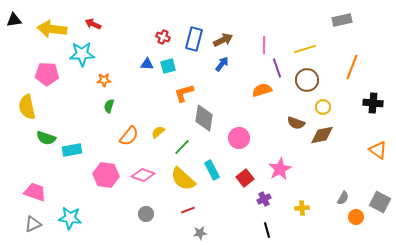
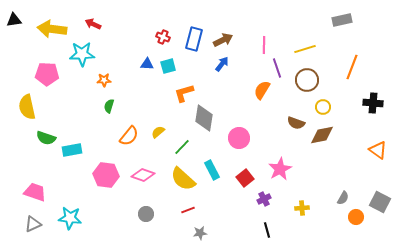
orange semicircle at (262, 90): rotated 42 degrees counterclockwise
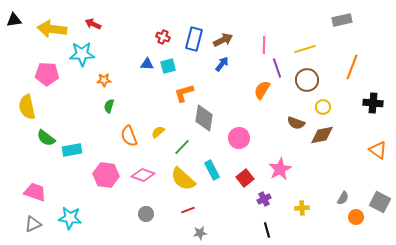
orange semicircle at (129, 136): rotated 120 degrees clockwise
green semicircle at (46, 138): rotated 18 degrees clockwise
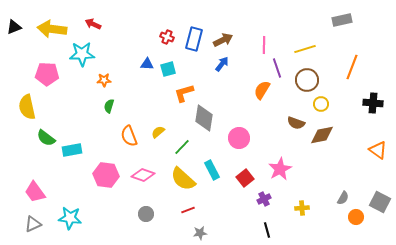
black triangle at (14, 20): moved 7 px down; rotated 14 degrees counterclockwise
red cross at (163, 37): moved 4 px right
cyan square at (168, 66): moved 3 px down
yellow circle at (323, 107): moved 2 px left, 3 px up
pink trapezoid at (35, 192): rotated 145 degrees counterclockwise
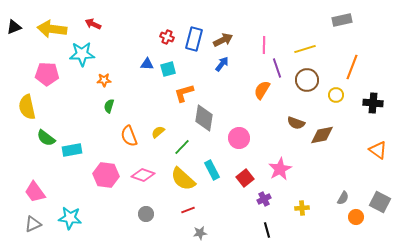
yellow circle at (321, 104): moved 15 px right, 9 px up
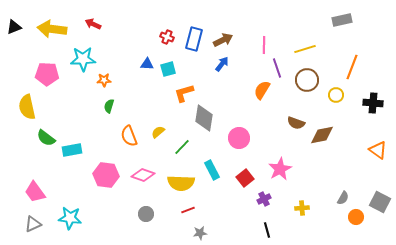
cyan star at (82, 54): moved 1 px right, 5 px down
yellow semicircle at (183, 179): moved 2 px left, 4 px down; rotated 40 degrees counterclockwise
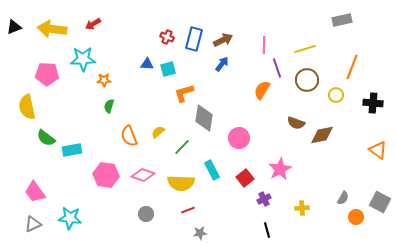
red arrow at (93, 24): rotated 56 degrees counterclockwise
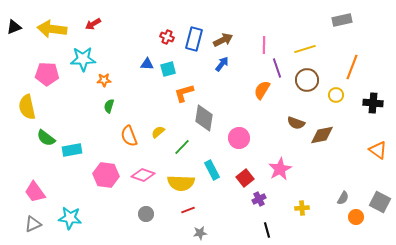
purple cross at (264, 199): moved 5 px left
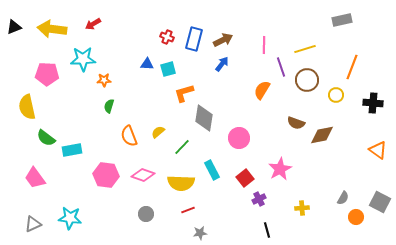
purple line at (277, 68): moved 4 px right, 1 px up
pink trapezoid at (35, 192): moved 14 px up
